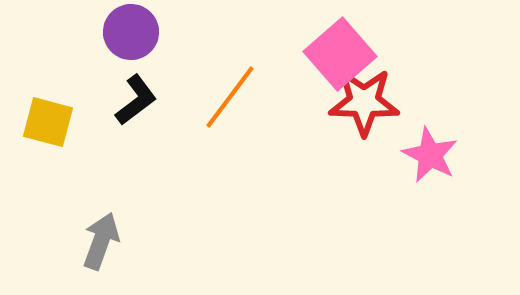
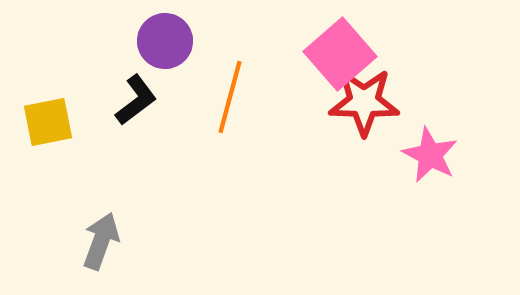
purple circle: moved 34 px right, 9 px down
orange line: rotated 22 degrees counterclockwise
yellow square: rotated 26 degrees counterclockwise
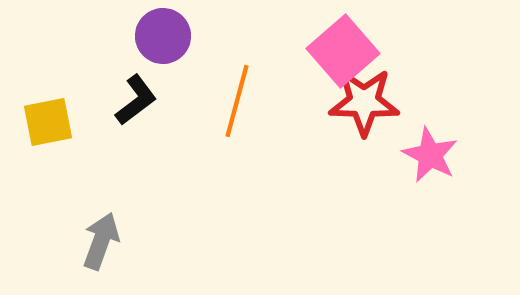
purple circle: moved 2 px left, 5 px up
pink square: moved 3 px right, 3 px up
orange line: moved 7 px right, 4 px down
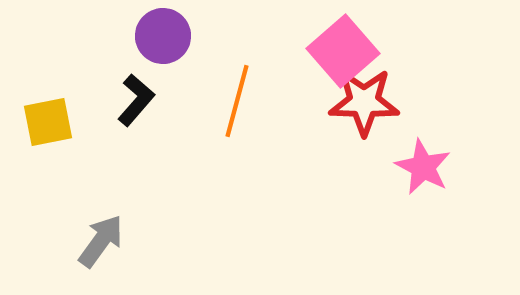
black L-shape: rotated 12 degrees counterclockwise
pink star: moved 7 px left, 12 px down
gray arrow: rotated 16 degrees clockwise
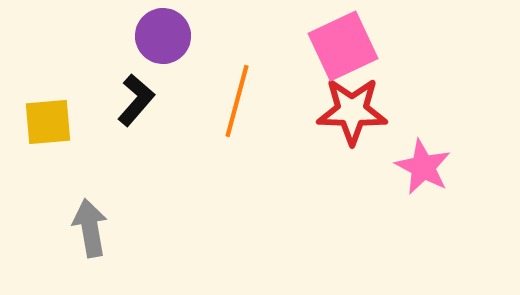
pink square: moved 5 px up; rotated 16 degrees clockwise
red star: moved 12 px left, 9 px down
yellow square: rotated 6 degrees clockwise
gray arrow: moved 11 px left, 13 px up; rotated 46 degrees counterclockwise
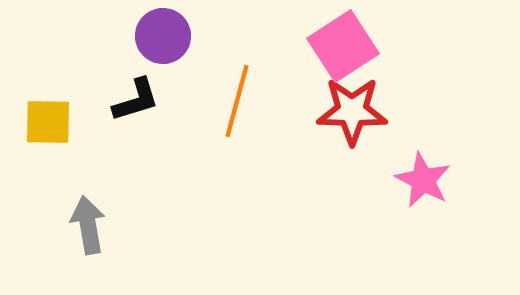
pink square: rotated 8 degrees counterclockwise
black L-shape: rotated 32 degrees clockwise
yellow square: rotated 6 degrees clockwise
pink star: moved 13 px down
gray arrow: moved 2 px left, 3 px up
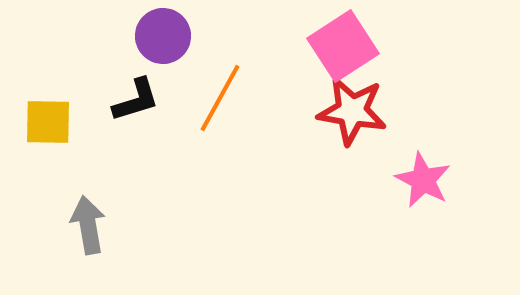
orange line: moved 17 px left, 3 px up; rotated 14 degrees clockwise
red star: rotated 8 degrees clockwise
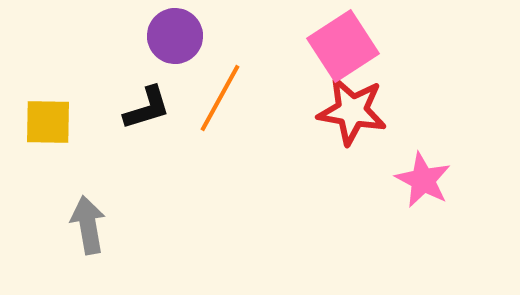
purple circle: moved 12 px right
black L-shape: moved 11 px right, 8 px down
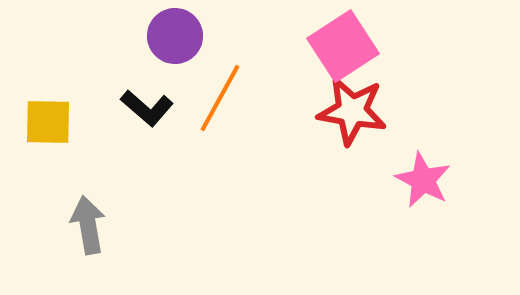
black L-shape: rotated 58 degrees clockwise
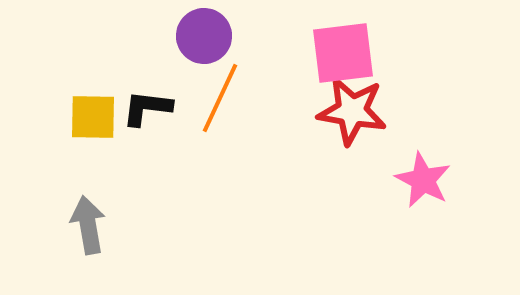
purple circle: moved 29 px right
pink square: moved 7 px down; rotated 26 degrees clockwise
orange line: rotated 4 degrees counterclockwise
black L-shape: rotated 146 degrees clockwise
yellow square: moved 45 px right, 5 px up
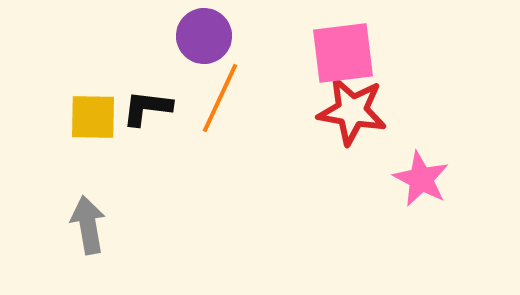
pink star: moved 2 px left, 1 px up
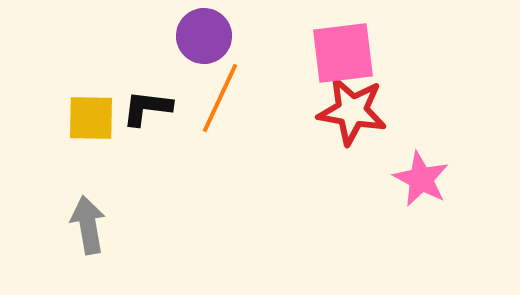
yellow square: moved 2 px left, 1 px down
